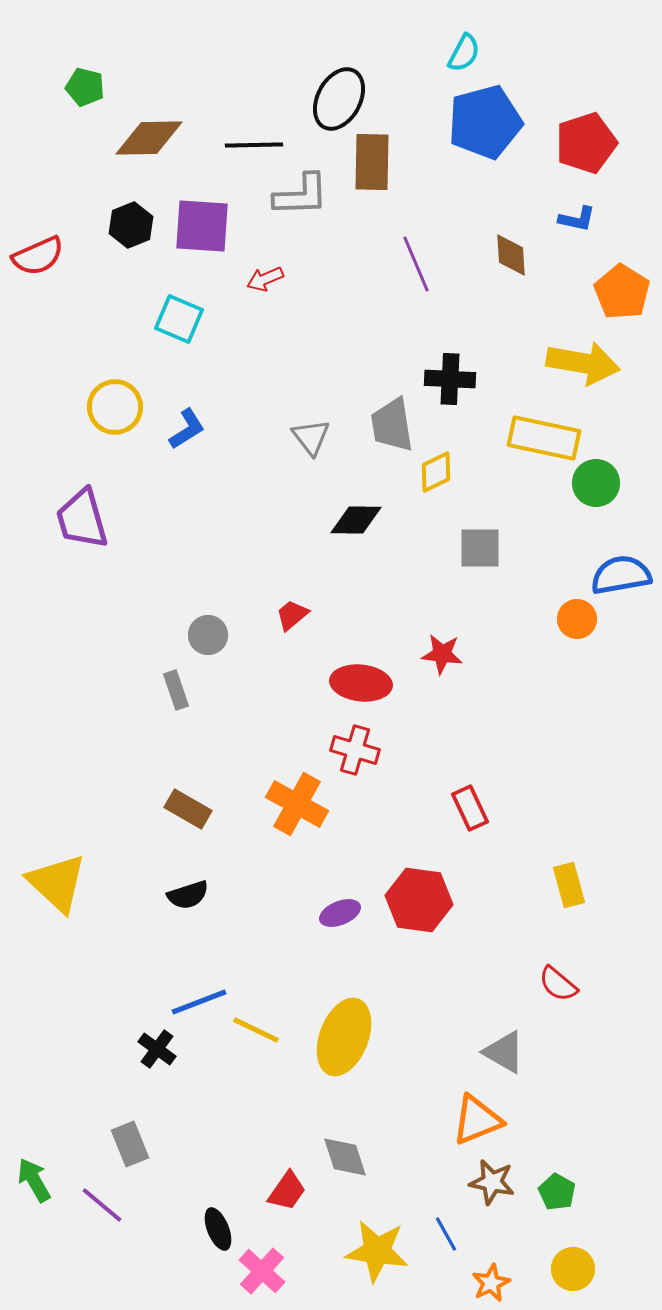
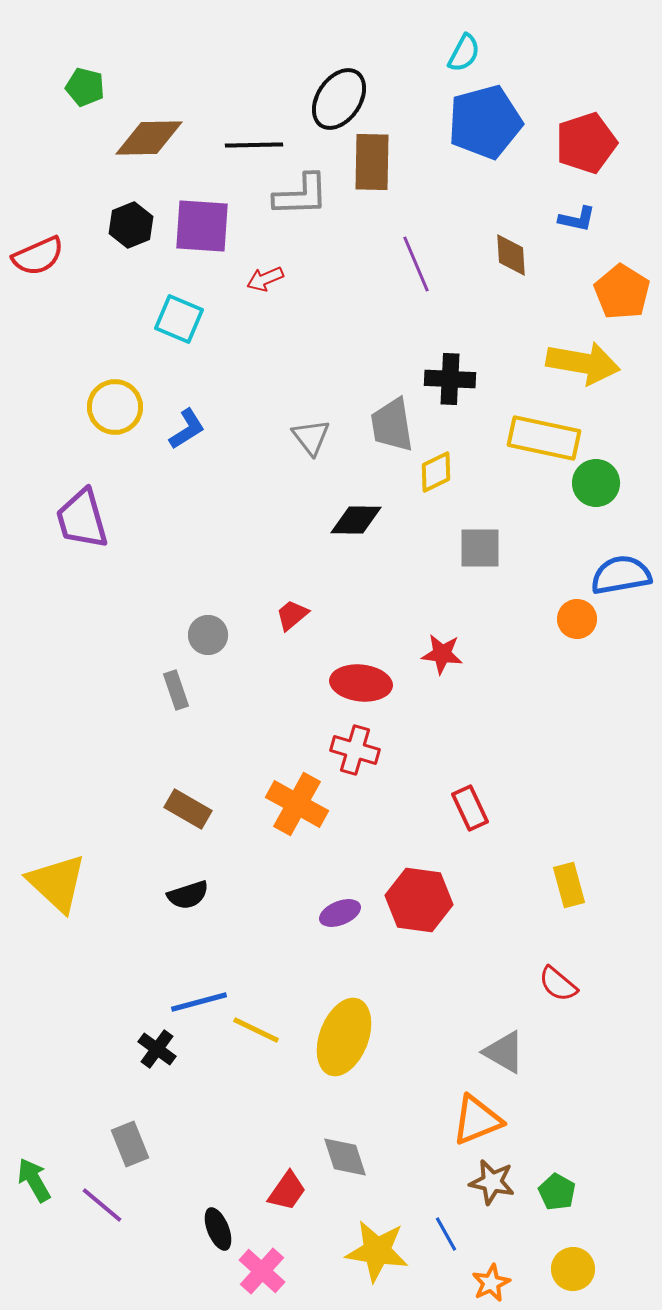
black ellipse at (339, 99): rotated 6 degrees clockwise
blue line at (199, 1002): rotated 6 degrees clockwise
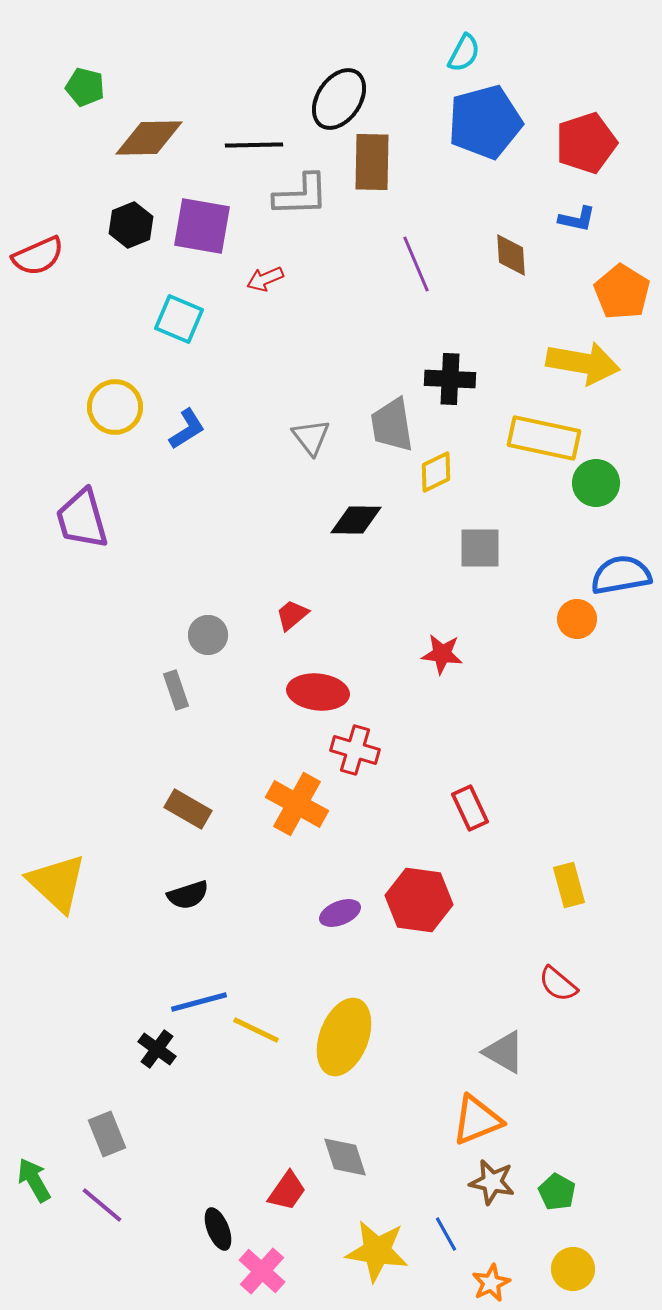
purple square at (202, 226): rotated 6 degrees clockwise
red ellipse at (361, 683): moved 43 px left, 9 px down
gray rectangle at (130, 1144): moved 23 px left, 10 px up
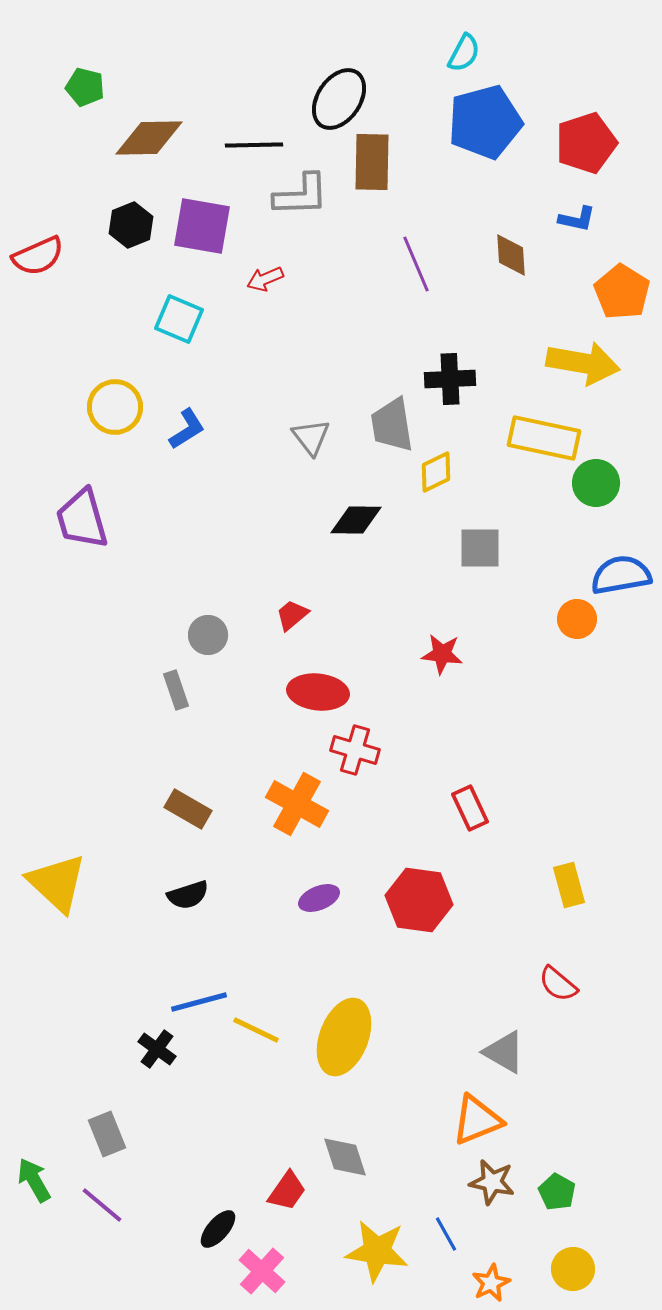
black cross at (450, 379): rotated 6 degrees counterclockwise
purple ellipse at (340, 913): moved 21 px left, 15 px up
black ellipse at (218, 1229): rotated 63 degrees clockwise
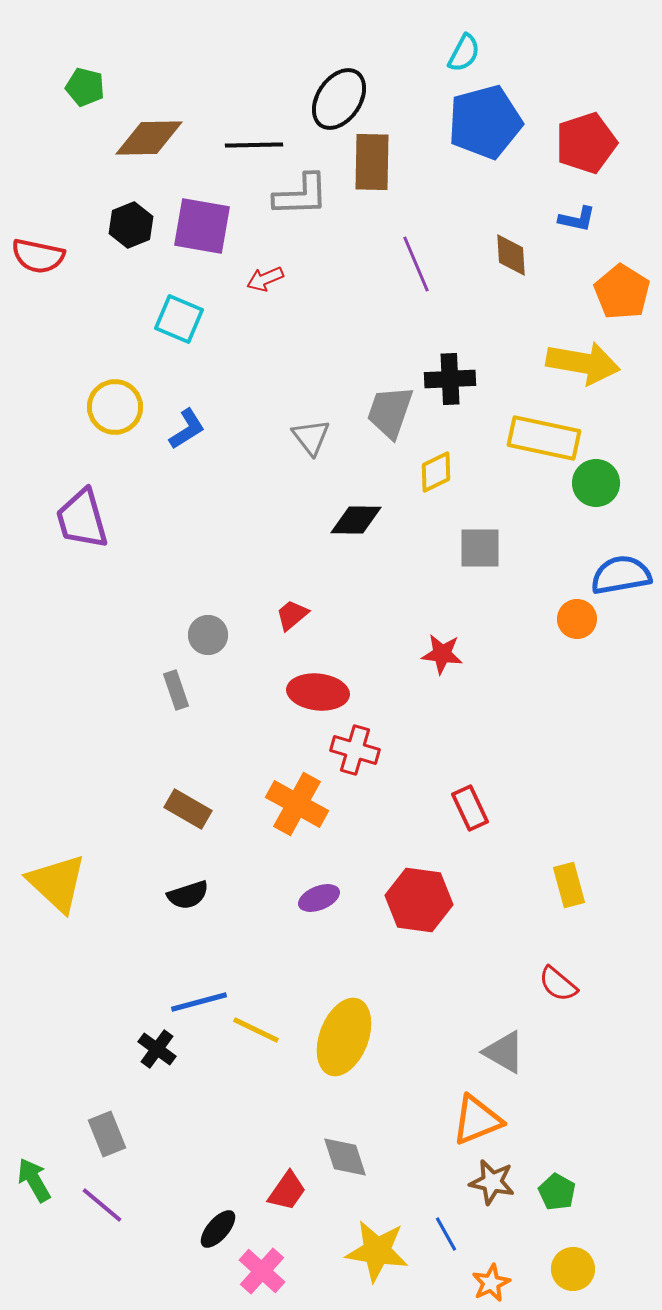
red semicircle at (38, 256): rotated 36 degrees clockwise
gray trapezoid at (392, 425): moved 2 px left, 13 px up; rotated 28 degrees clockwise
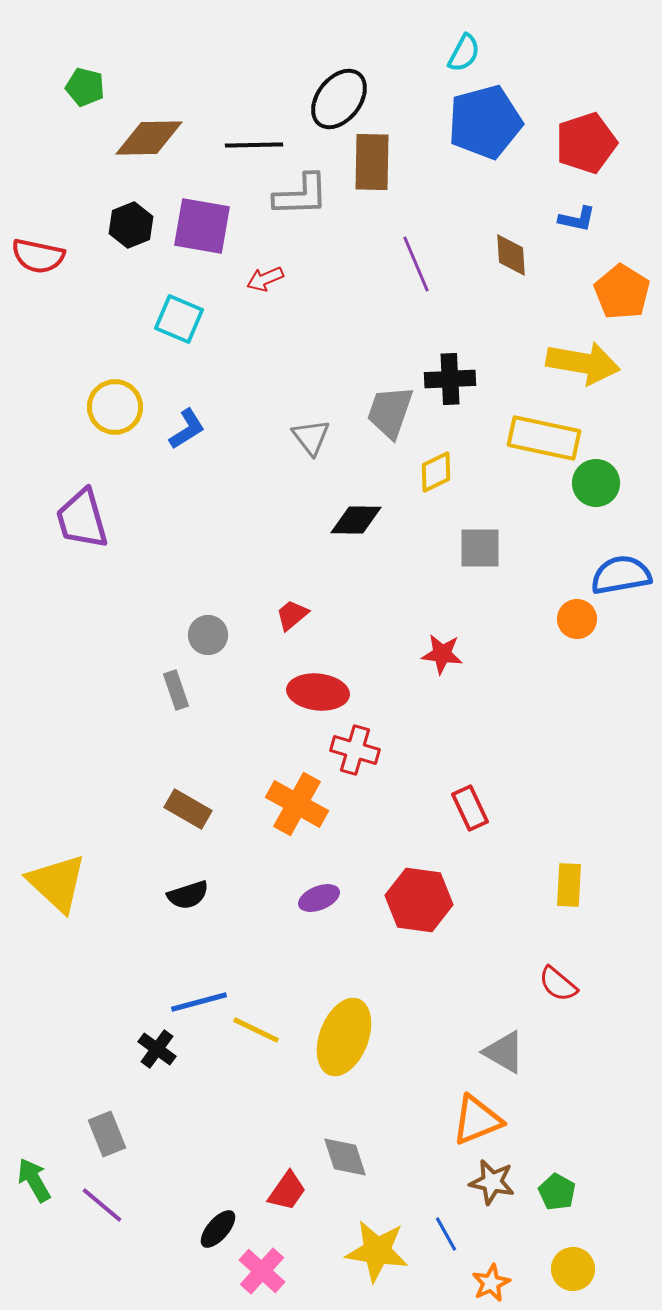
black ellipse at (339, 99): rotated 4 degrees clockwise
yellow rectangle at (569, 885): rotated 18 degrees clockwise
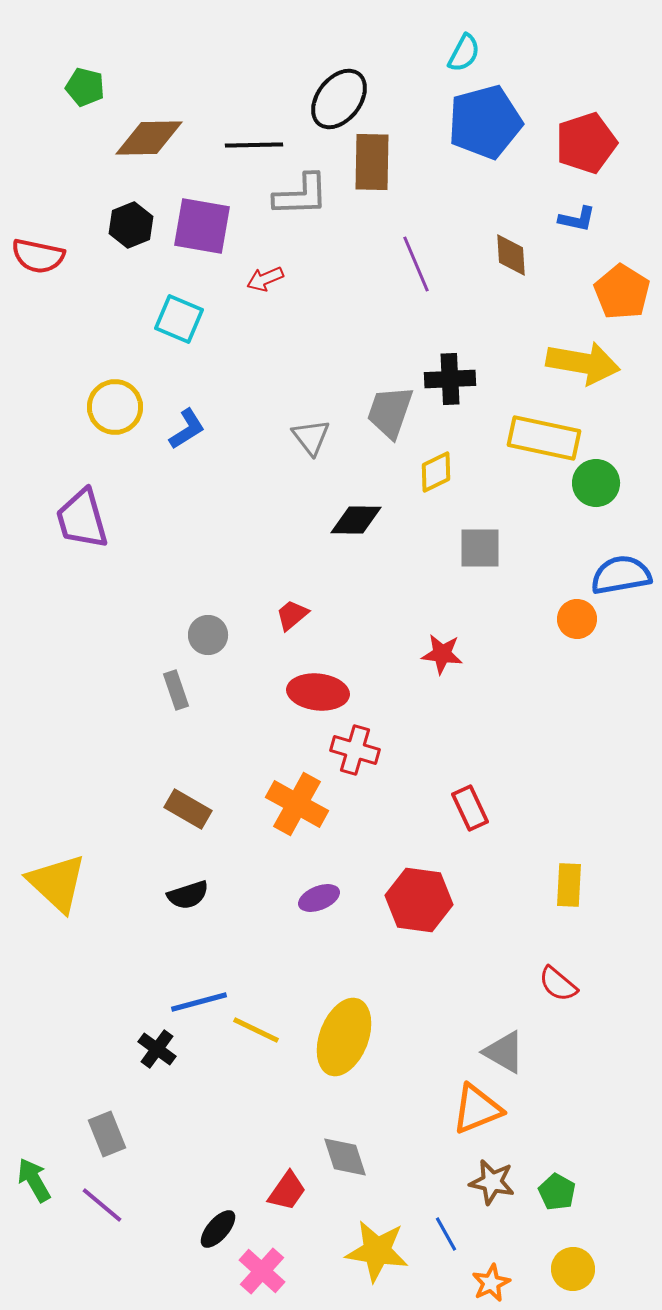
orange triangle at (477, 1120): moved 11 px up
